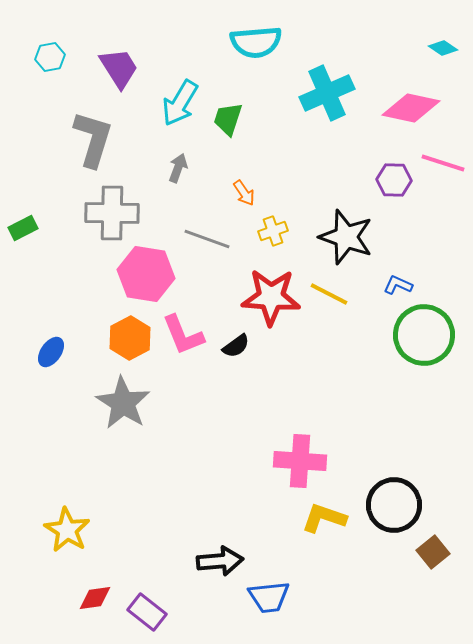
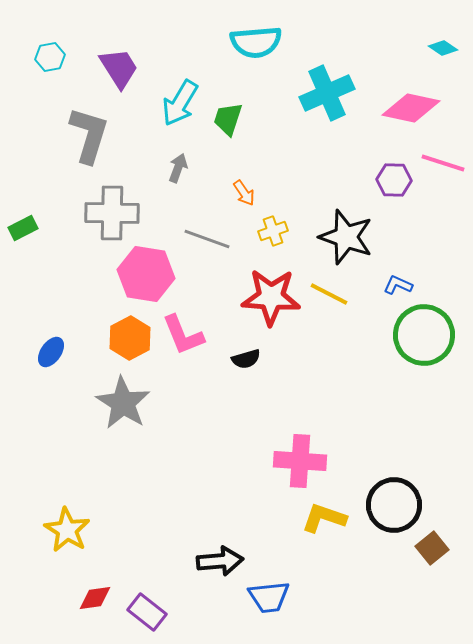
gray L-shape: moved 4 px left, 4 px up
black semicircle: moved 10 px right, 13 px down; rotated 20 degrees clockwise
brown square: moved 1 px left, 4 px up
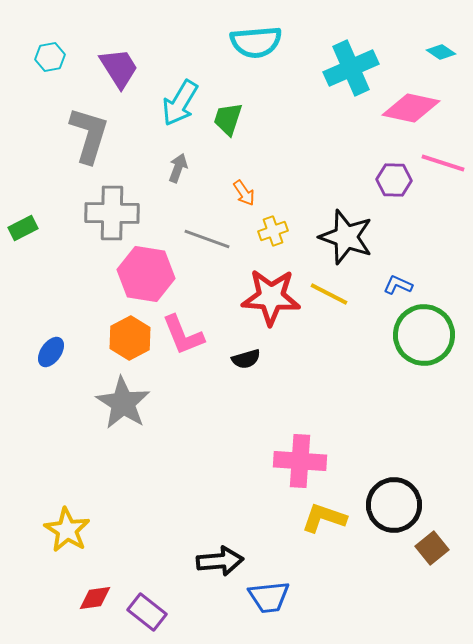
cyan diamond: moved 2 px left, 4 px down
cyan cross: moved 24 px right, 25 px up
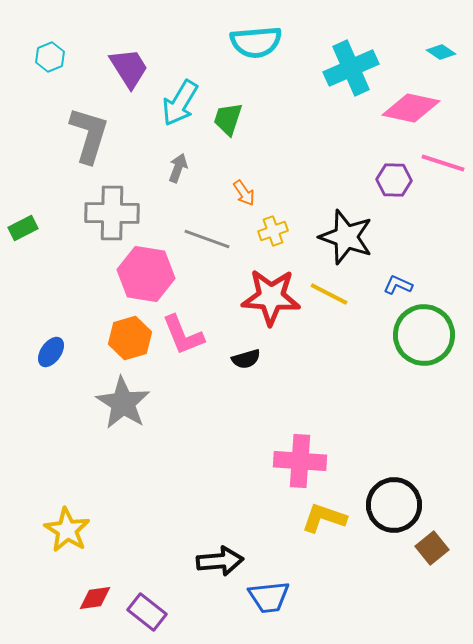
cyan hexagon: rotated 12 degrees counterclockwise
purple trapezoid: moved 10 px right
orange hexagon: rotated 12 degrees clockwise
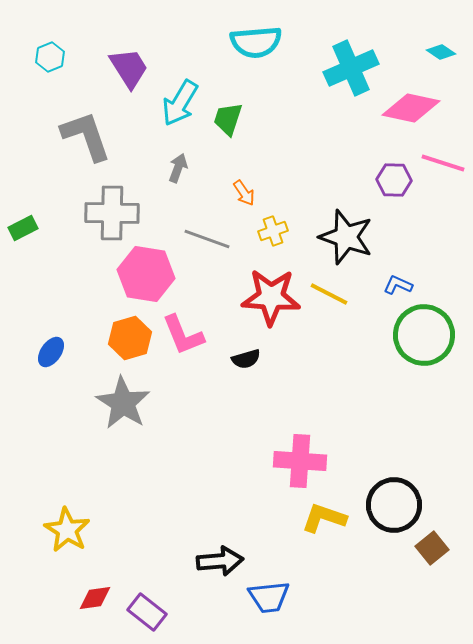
gray L-shape: moved 3 px left, 1 px down; rotated 36 degrees counterclockwise
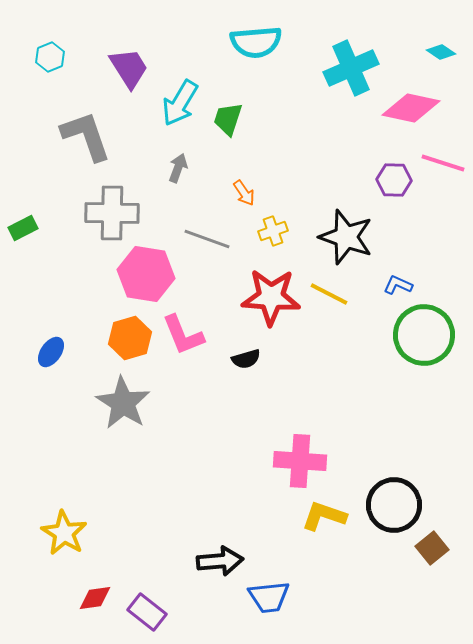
yellow L-shape: moved 2 px up
yellow star: moved 3 px left, 3 px down
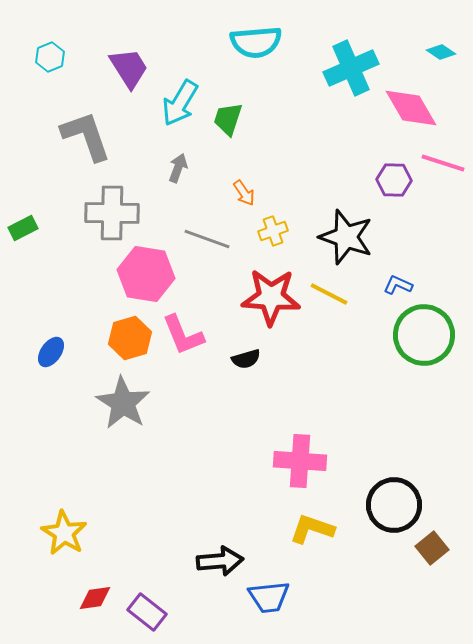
pink diamond: rotated 48 degrees clockwise
yellow L-shape: moved 12 px left, 13 px down
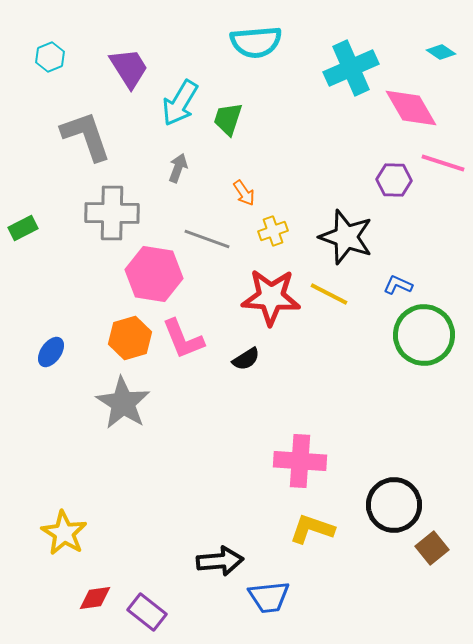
pink hexagon: moved 8 px right
pink L-shape: moved 4 px down
black semicircle: rotated 16 degrees counterclockwise
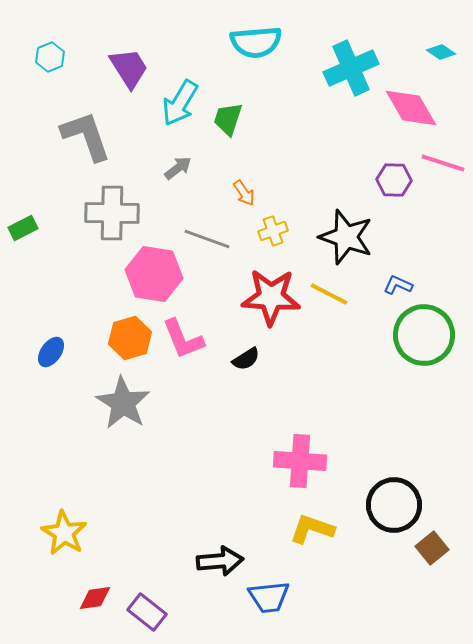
gray arrow: rotated 32 degrees clockwise
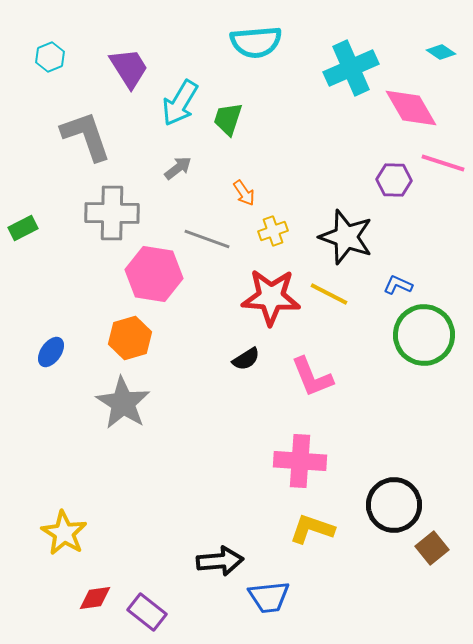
pink L-shape: moved 129 px right, 38 px down
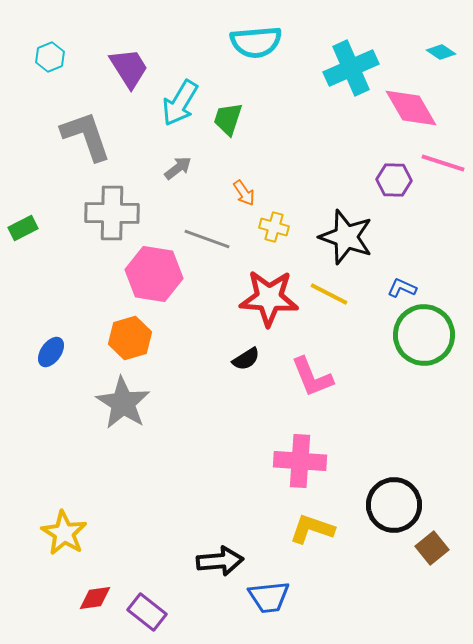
yellow cross: moved 1 px right, 4 px up; rotated 36 degrees clockwise
blue L-shape: moved 4 px right, 3 px down
red star: moved 2 px left, 1 px down
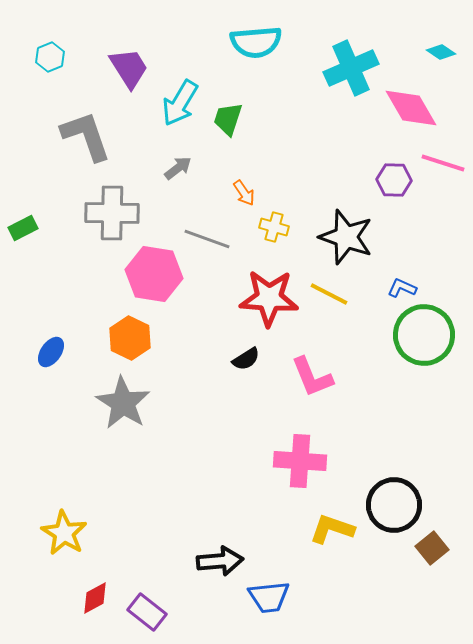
orange hexagon: rotated 18 degrees counterclockwise
yellow L-shape: moved 20 px right
red diamond: rotated 20 degrees counterclockwise
